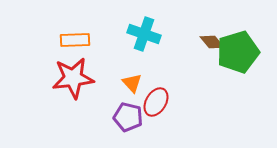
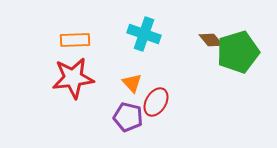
brown diamond: moved 1 px left, 2 px up
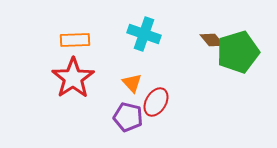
brown diamond: moved 1 px right
red star: rotated 27 degrees counterclockwise
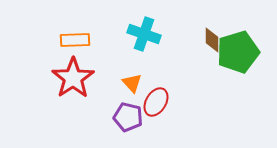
brown diamond: rotated 40 degrees clockwise
